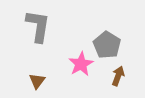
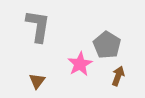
pink star: moved 1 px left
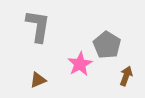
brown arrow: moved 8 px right
brown triangle: moved 1 px right, 1 px up; rotated 30 degrees clockwise
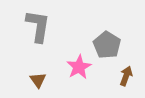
pink star: moved 1 px left, 3 px down
brown triangle: rotated 42 degrees counterclockwise
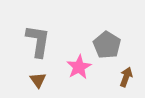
gray L-shape: moved 15 px down
brown arrow: moved 1 px down
